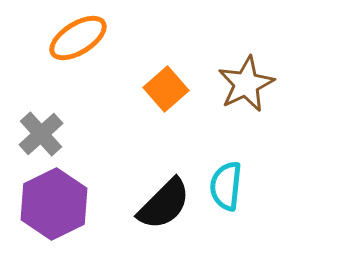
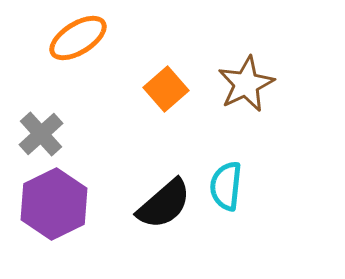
black semicircle: rotated 4 degrees clockwise
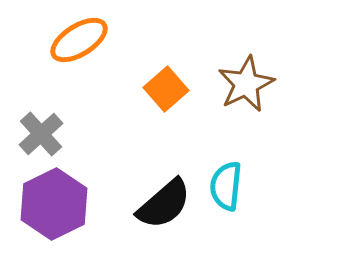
orange ellipse: moved 1 px right, 2 px down
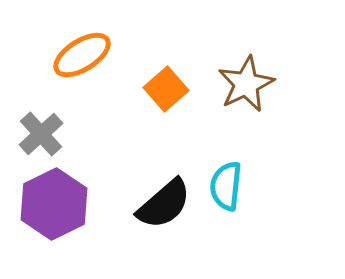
orange ellipse: moved 3 px right, 15 px down
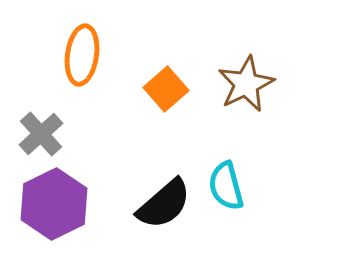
orange ellipse: rotated 50 degrees counterclockwise
cyan semicircle: rotated 21 degrees counterclockwise
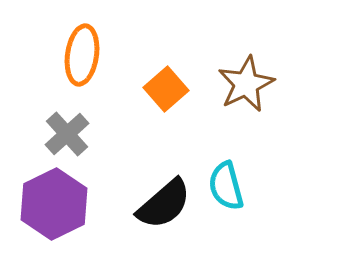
gray cross: moved 26 px right
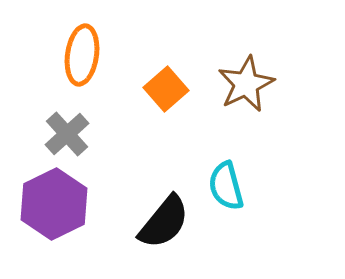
black semicircle: moved 18 px down; rotated 10 degrees counterclockwise
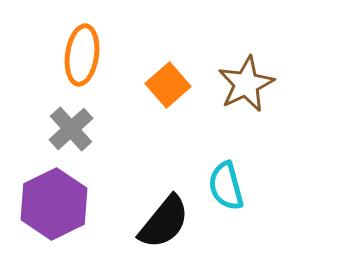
orange square: moved 2 px right, 4 px up
gray cross: moved 4 px right, 5 px up
